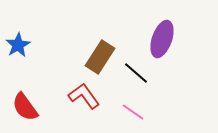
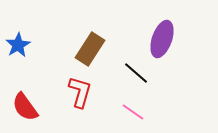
brown rectangle: moved 10 px left, 8 px up
red L-shape: moved 4 px left, 4 px up; rotated 52 degrees clockwise
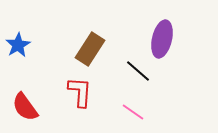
purple ellipse: rotated 6 degrees counterclockwise
black line: moved 2 px right, 2 px up
red L-shape: rotated 12 degrees counterclockwise
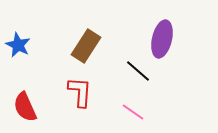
blue star: rotated 15 degrees counterclockwise
brown rectangle: moved 4 px left, 3 px up
red semicircle: rotated 12 degrees clockwise
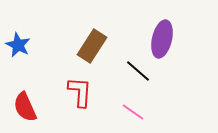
brown rectangle: moved 6 px right
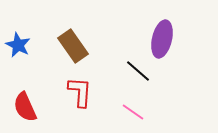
brown rectangle: moved 19 px left; rotated 68 degrees counterclockwise
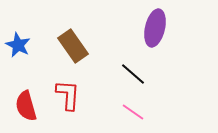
purple ellipse: moved 7 px left, 11 px up
black line: moved 5 px left, 3 px down
red L-shape: moved 12 px left, 3 px down
red semicircle: moved 1 px right, 1 px up; rotated 8 degrees clockwise
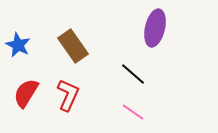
red L-shape: rotated 20 degrees clockwise
red semicircle: moved 13 px up; rotated 48 degrees clockwise
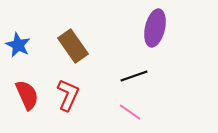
black line: moved 1 px right, 2 px down; rotated 60 degrees counterclockwise
red semicircle: moved 1 px right, 2 px down; rotated 124 degrees clockwise
pink line: moved 3 px left
